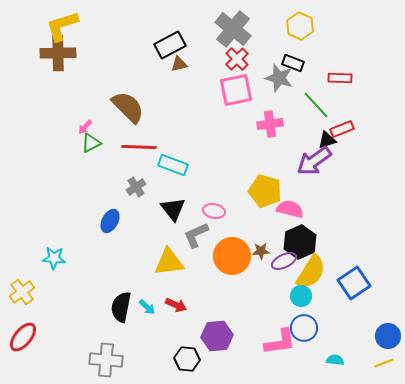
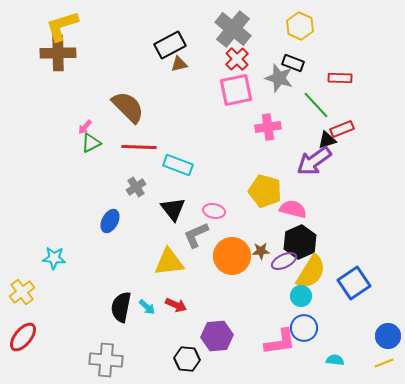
pink cross at (270, 124): moved 2 px left, 3 px down
cyan rectangle at (173, 165): moved 5 px right
pink semicircle at (290, 209): moved 3 px right
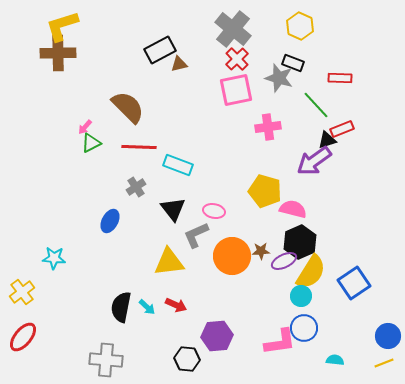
black rectangle at (170, 45): moved 10 px left, 5 px down
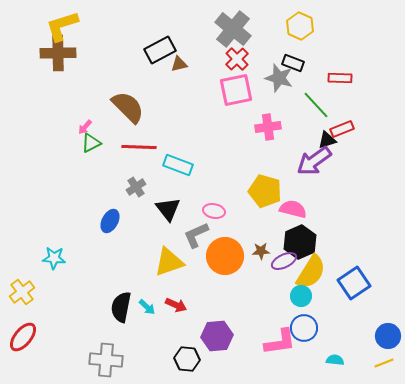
black triangle at (173, 209): moved 5 px left
orange circle at (232, 256): moved 7 px left
yellow triangle at (169, 262): rotated 12 degrees counterclockwise
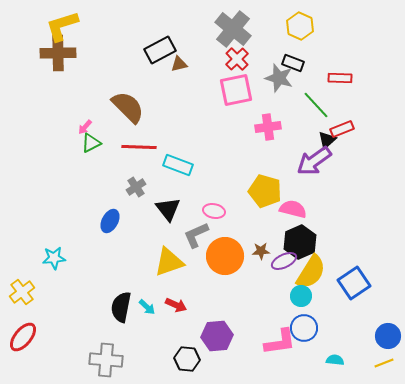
black triangle at (327, 140): rotated 24 degrees counterclockwise
cyan star at (54, 258): rotated 10 degrees counterclockwise
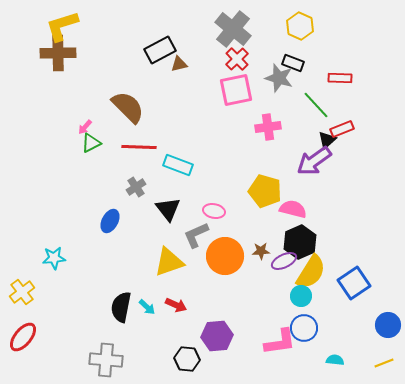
blue circle at (388, 336): moved 11 px up
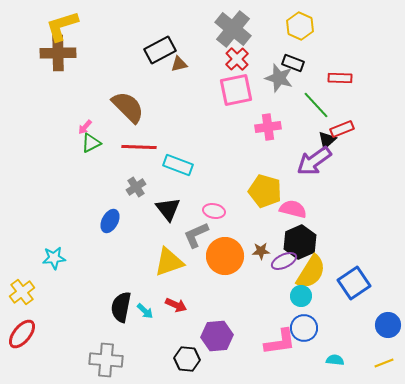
cyan arrow at (147, 307): moved 2 px left, 4 px down
red ellipse at (23, 337): moved 1 px left, 3 px up
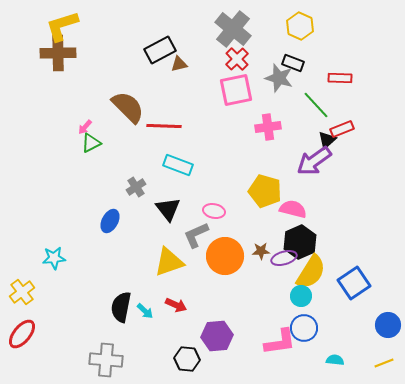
red line at (139, 147): moved 25 px right, 21 px up
purple ellipse at (284, 261): moved 3 px up; rotated 10 degrees clockwise
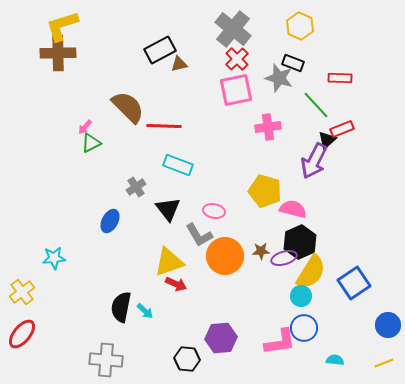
purple arrow at (314, 161): rotated 27 degrees counterclockwise
gray L-shape at (196, 235): moved 3 px right; rotated 96 degrees counterclockwise
red arrow at (176, 305): moved 21 px up
purple hexagon at (217, 336): moved 4 px right, 2 px down
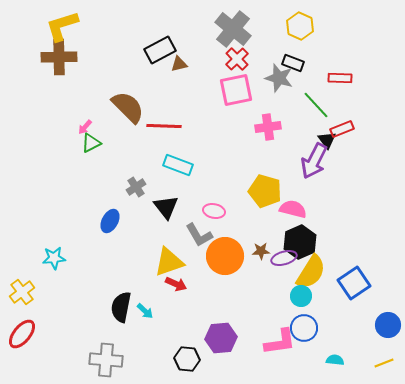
brown cross at (58, 53): moved 1 px right, 4 px down
black triangle at (327, 140): rotated 24 degrees counterclockwise
black triangle at (168, 209): moved 2 px left, 2 px up
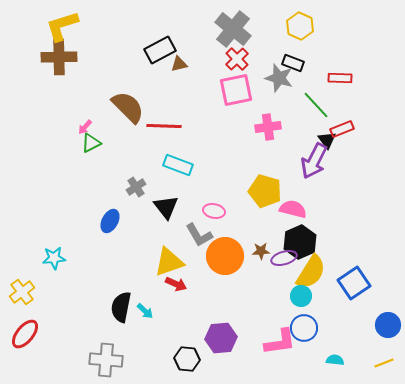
red ellipse at (22, 334): moved 3 px right
